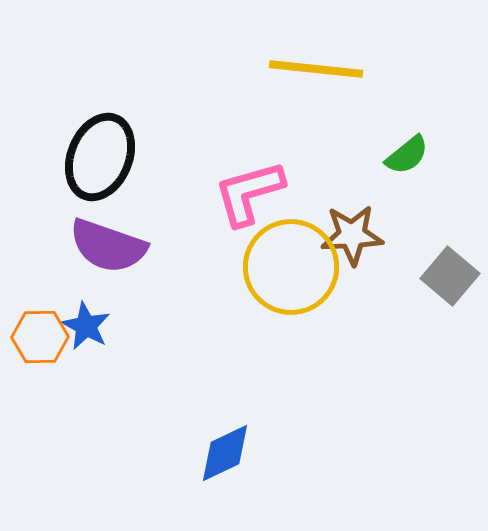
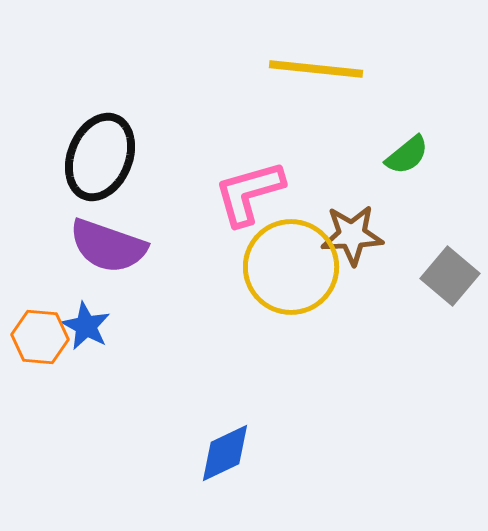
orange hexagon: rotated 6 degrees clockwise
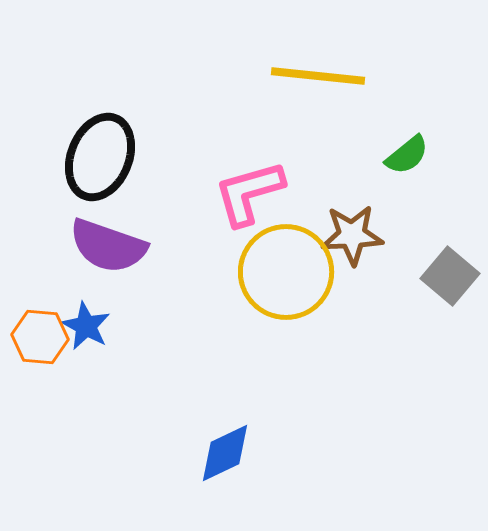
yellow line: moved 2 px right, 7 px down
yellow circle: moved 5 px left, 5 px down
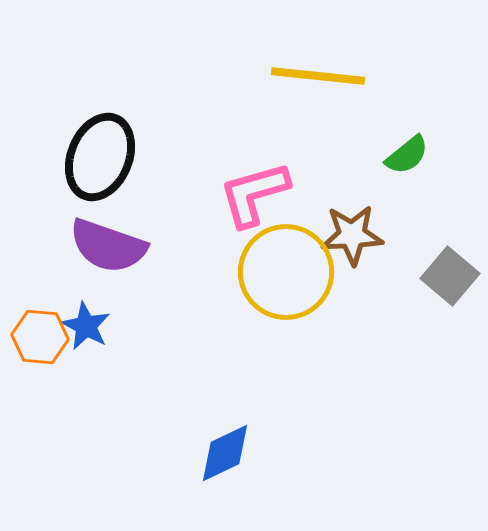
pink L-shape: moved 5 px right, 1 px down
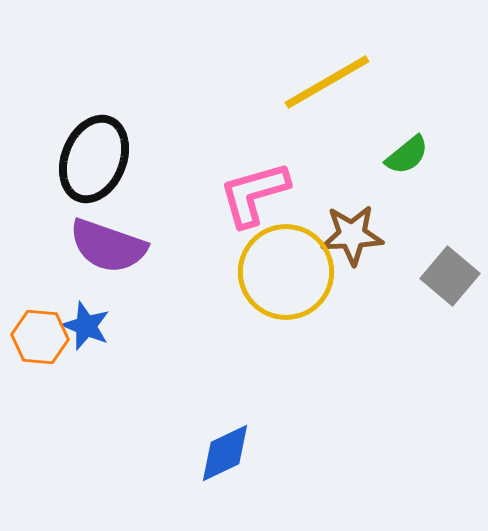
yellow line: moved 9 px right, 6 px down; rotated 36 degrees counterclockwise
black ellipse: moved 6 px left, 2 px down
blue star: rotated 6 degrees counterclockwise
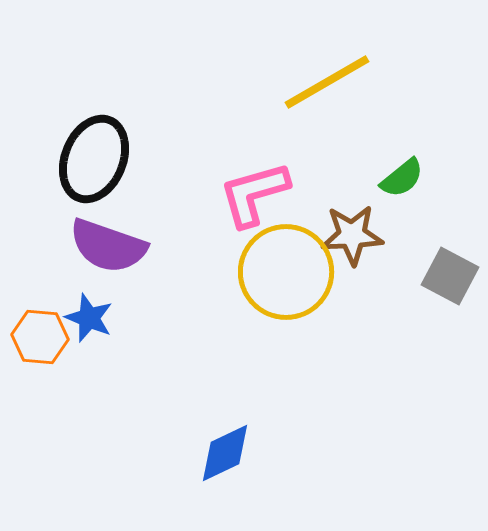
green semicircle: moved 5 px left, 23 px down
gray square: rotated 12 degrees counterclockwise
blue star: moved 3 px right, 8 px up
